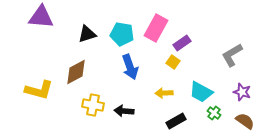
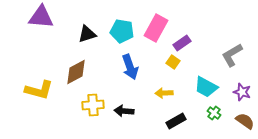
cyan pentagon: moved 3 px up
cyan trapezoid: moved 5 px right, 5 px up
yellow cross: rotated 15 degrees counterclockwise
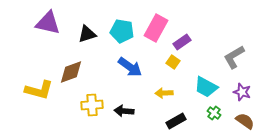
purple triangle: moved 7 px right, 6 px down; rotated 8 degrees clockwise
purple rectangle: moved 1 px up
gray L-shape: moved 2 px right, 2 px down
blue arrow: rotated 35 degrees counterclockwise
brown diamond: moved 5 px left; rotated 8 degrees clockwise
yellow cross: moved 1 px left
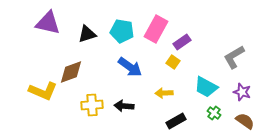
pink rectangle: moved 1 px down
yellow L-shape: moved 4 px right, 1 px down; rotated 8 degrees clockwise
black arrow: moved 5 px up
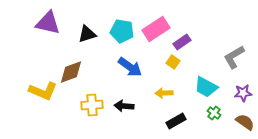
pink rectangle: rotated 28 degrees clockwise
purple star: moved 1 px right, 1 px down; rotated 24 degrees counterclockwise
brown semicircle: moved 1 px down
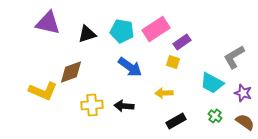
yellow square: rotated 16 degrees counterclockwise
cyan trapezoid: moved 6 px right, 4 px up
purple star: rotated 24 degrees clockwise
green cross: moved 1 px right, 3 px down
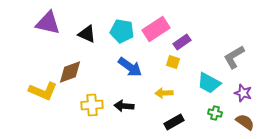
black triangle: rotated 42 degrees clockwise
brown diamond: moved 1 px left
cyan trapezoid: moved 3 px left
green cross: moved 3 px up; rotated 24 degrees counterclockwise
black rectangle: moved 2 px left, 1 px down
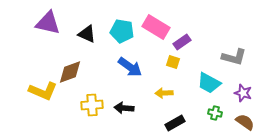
pink rectangle: moved 2 px up; rotated 64 degrees clockwise
gray L-shape: rotated 135 degrees counterclockwise
black arrow: moved 2 px down
black rectangle: moved 1 px right, 1 px down
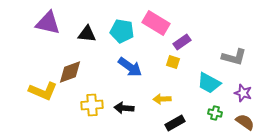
pink rectangle: moved 4 px up
black triangle: rotated 18 degrees counterclockwise
yellow arrow: moved 2 px left, 6 px down
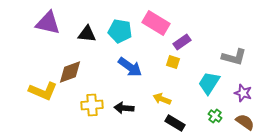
cyan pentagon: moved 2 px left
cyan trapezoid: rotated 95 degrees clockwise
yellow arrow: rotated 24 degrees clockwise
green cross: moved 3 px down; rotated 24 degrees clockwise
black rectangle: rotated 60 degrees clockwise
